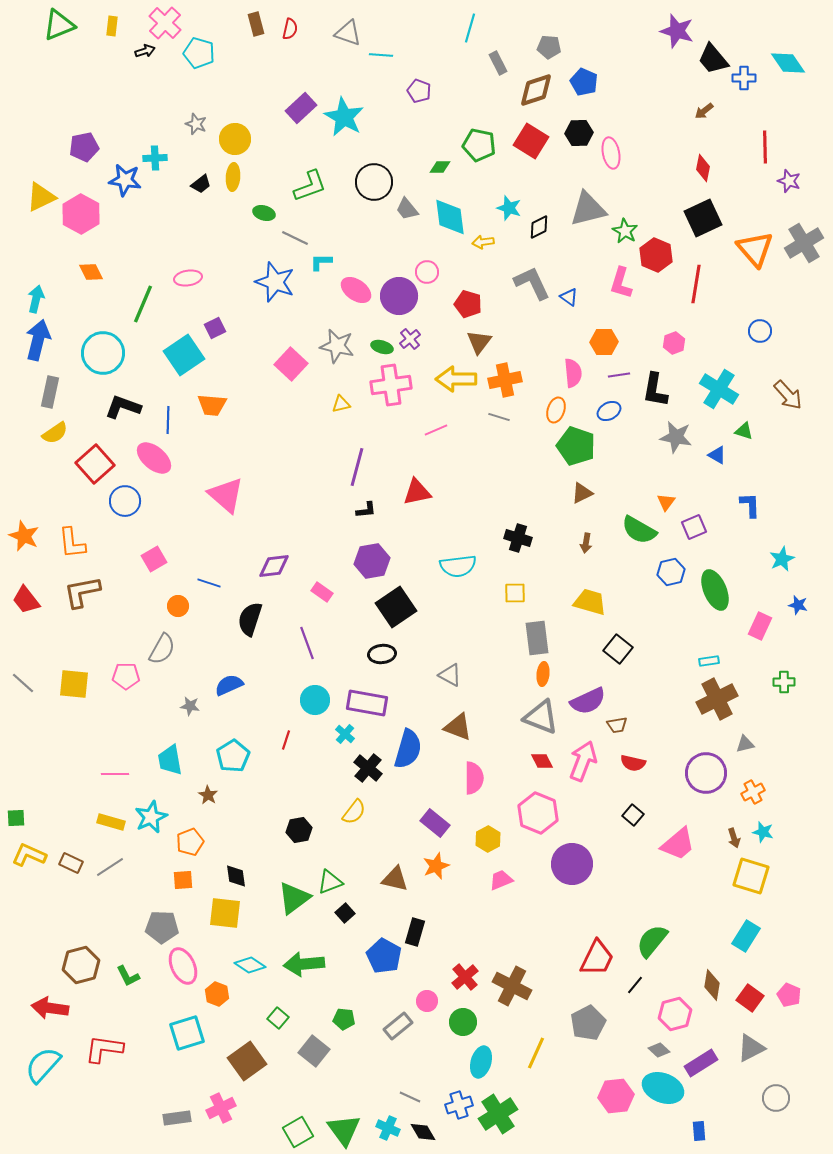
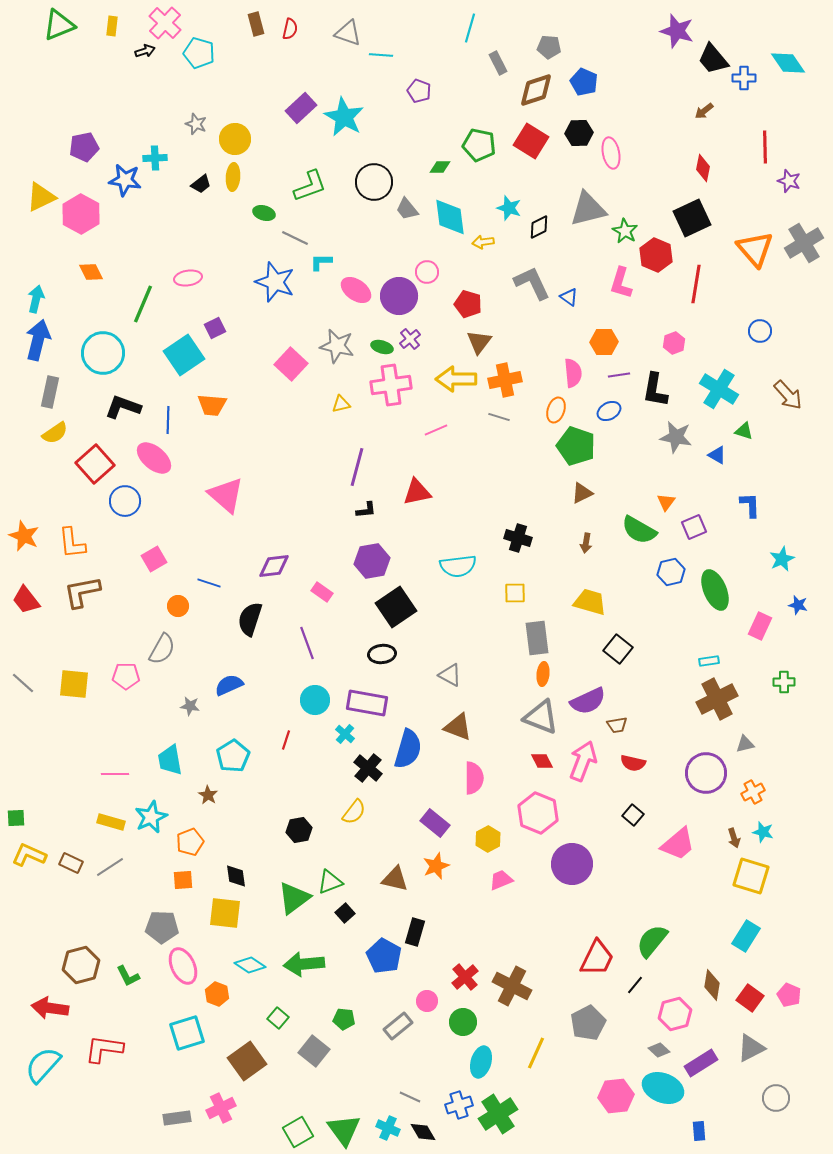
black square at (703, 218): moved 11 px left
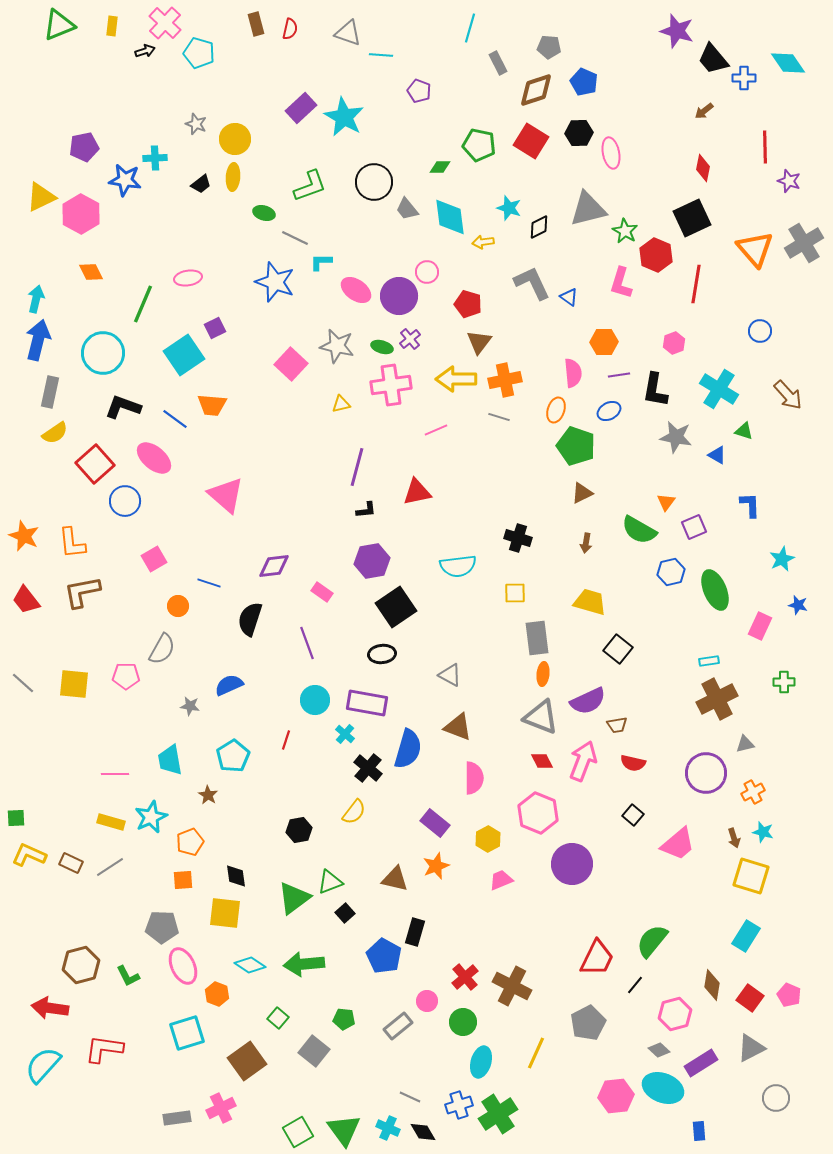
blue line at (168, 420): moved 7 px right, 1 px up; rotated 56 degrees counterclockwise
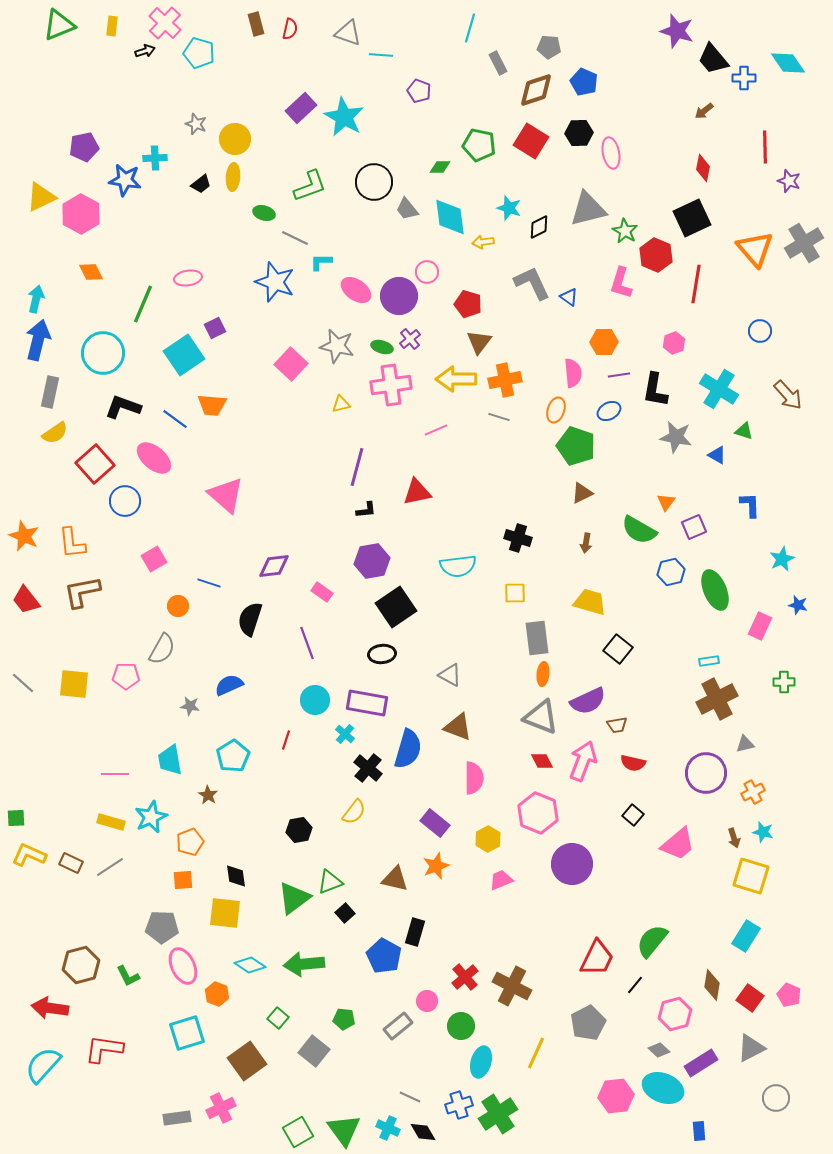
green circle at (463, 1022): moved 2 px left, 4 px down
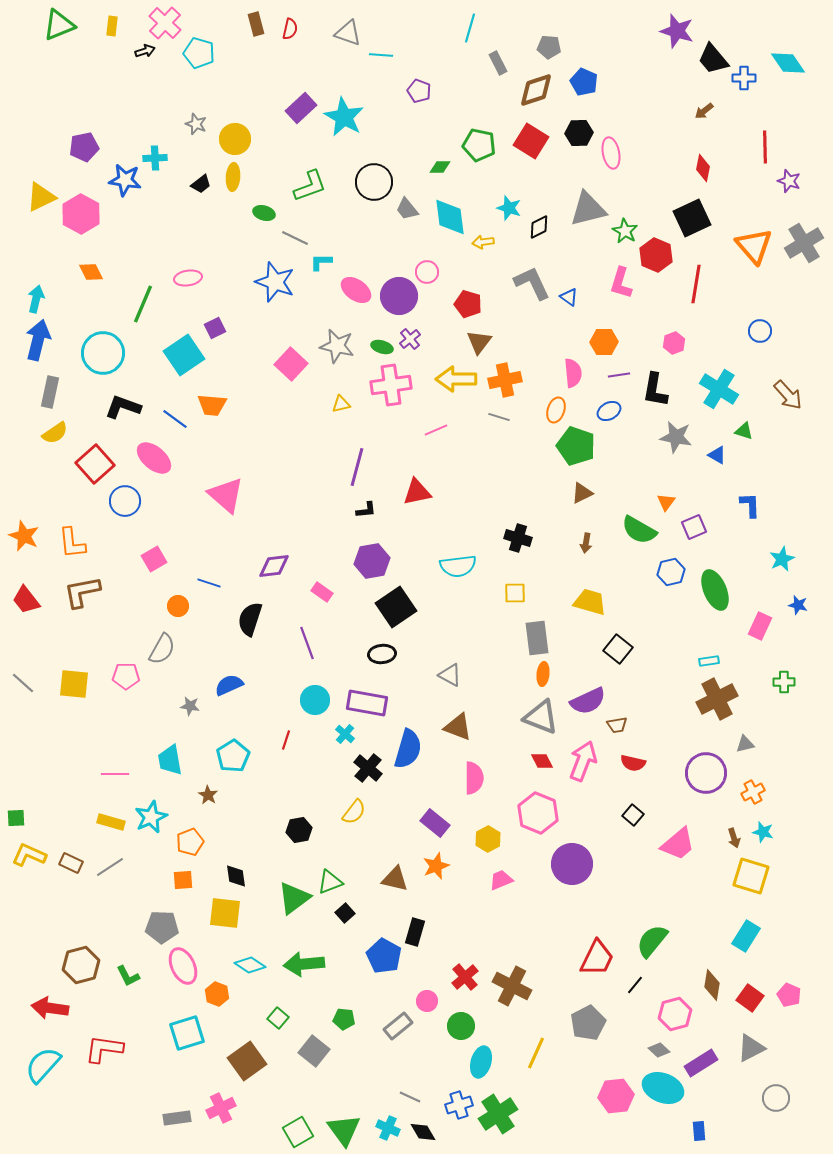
orange triangle at (755, 249): moved 1 px left, 3 px up
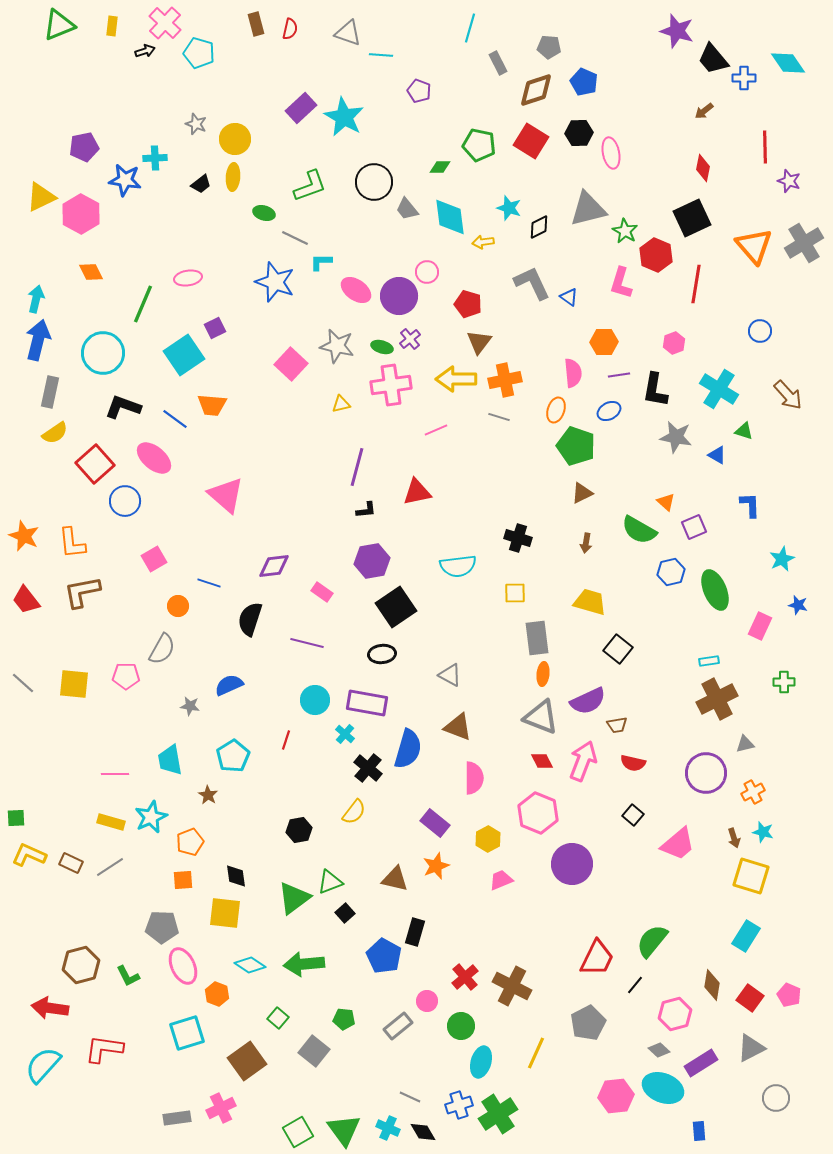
orange triangle at (666, 502): rotated 24 degrees counterclockwise
purple line at (307, 643): rotated 56 degrees counterclockwise
